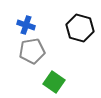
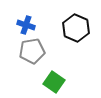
black hexagon: moved 4 px left; rotated 8 degrees clockwise
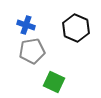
green square: rotated 10 degrees counterclockwise
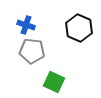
black hexagon: moved 3 px right
gray pentagon: rotated 15 degrees clockwise
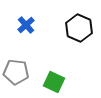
blue cross: rotated 30 degrees clockwise
gray pentagon: moved 16 px left, 21 px down
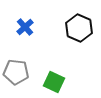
blue cross: moved 1 px left, 2 px down
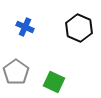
blue cross: rotated 24 degrees counterclockwise
gray pentagon: rotated 30 degrees clockwise
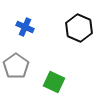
gray pentagon: moved 6 px up
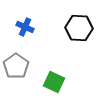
black hexagon: rotated 20 degrees counterclockwise
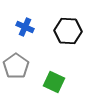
black hexagon: moved 11 px left, 3 px down
